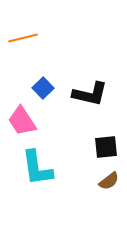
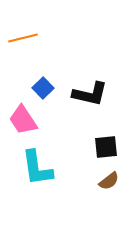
pink trapezoid: moved 1 px right, 1 px up
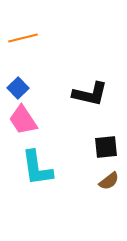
blue square: moved 25 px left
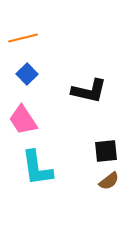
blue square: moved 9 px right, 14 px up
black L-shape: moved 1 px left, 3 px up
black square: moved 4 px down
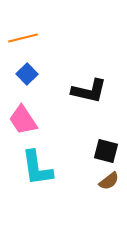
black square: rotated 20 degrees clockwise
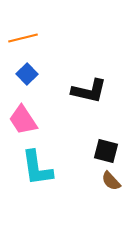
brown semicircle: moved 2 px right; rotated 85 degrees clockwise
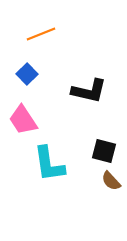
orange line: moved 18 px right, 4 px up; rotated 8 degrees counterclockwise
black square: moved 2 px left
cyan L-shape: moved 12 px right, 4 px up
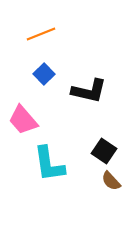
blue square: moved 17 px right
pink trapezoid: rotated 8 degrees counterclockwise
black square: rotated 20 degrees clockwise
